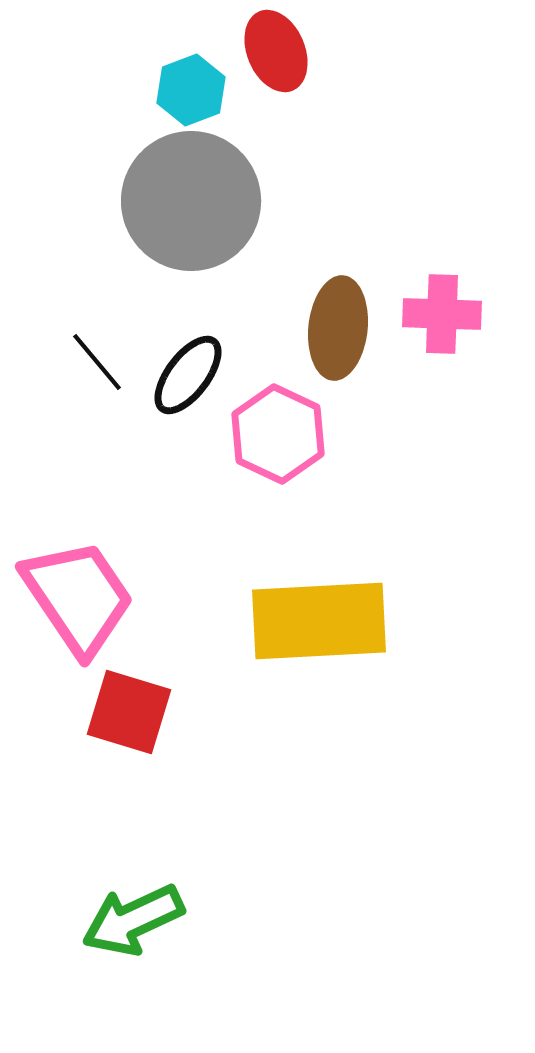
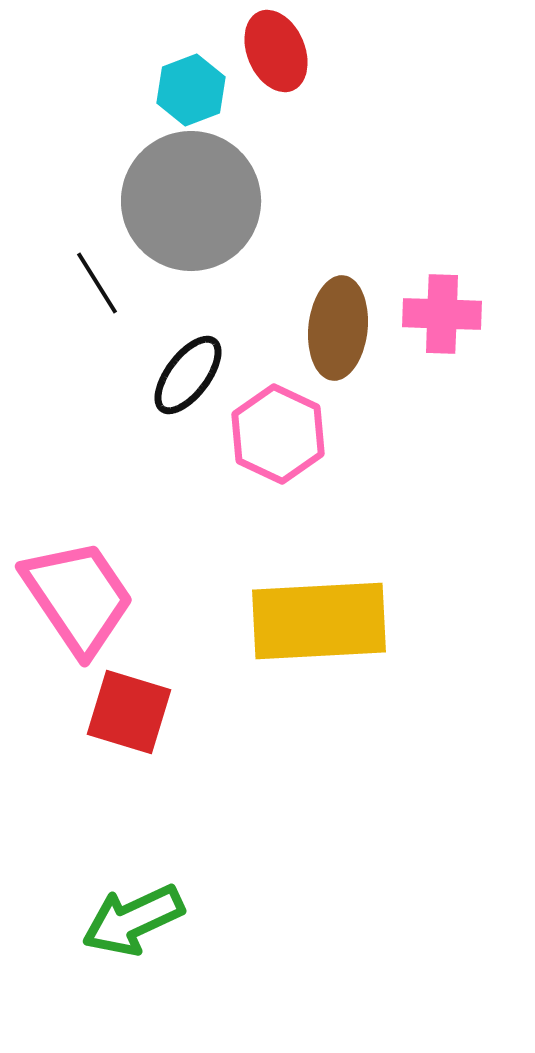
black line: moved 79 px up; rotated 8 degrees clockwise
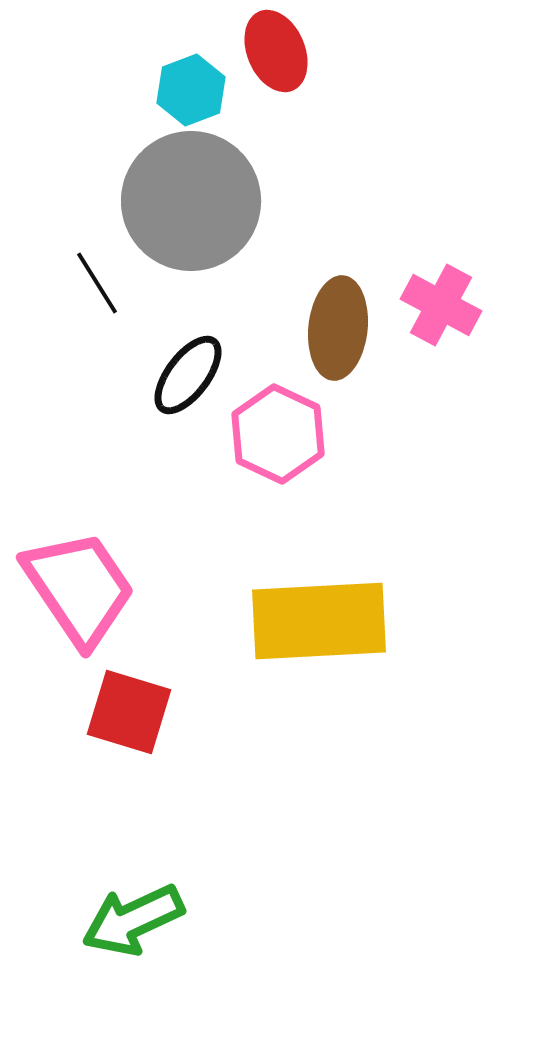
pink cross: moved 1 px left, 9 px up; rotated 26 degrees clockwise
pink trapezoid: moved 1 px right, 9 px up
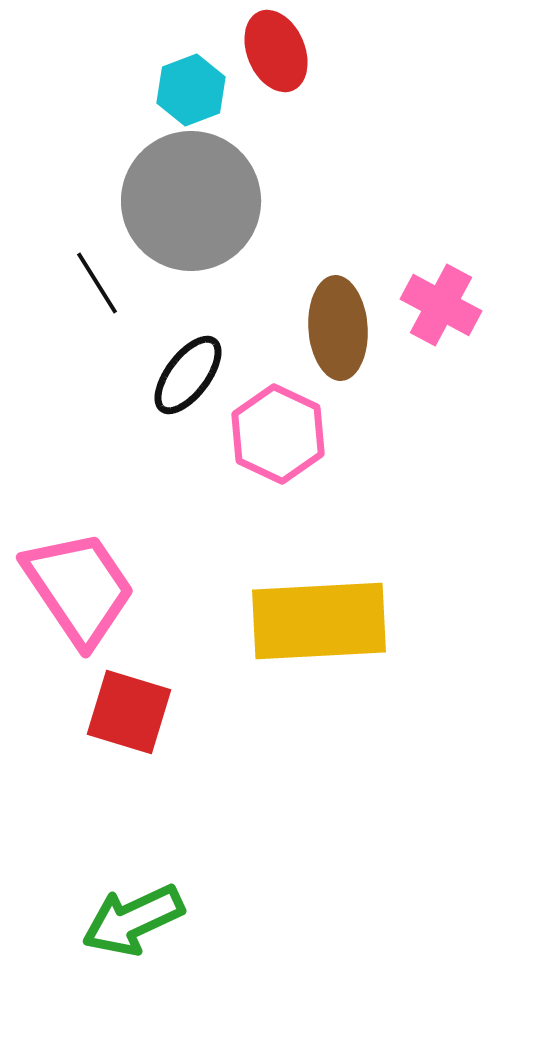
brown ellipse: rotated 10 degrees counterclockwise
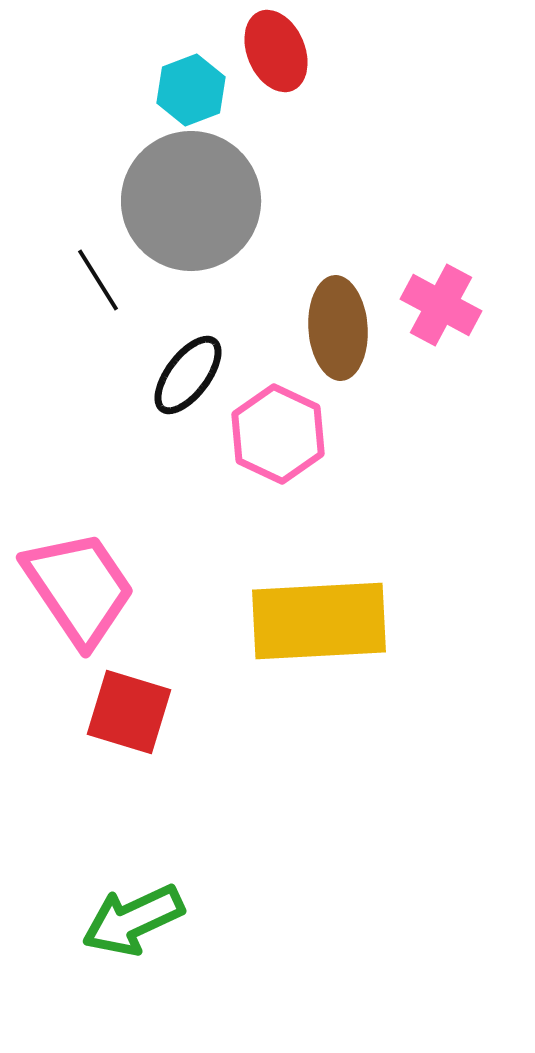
black line: moved 1 px right, 3 px up
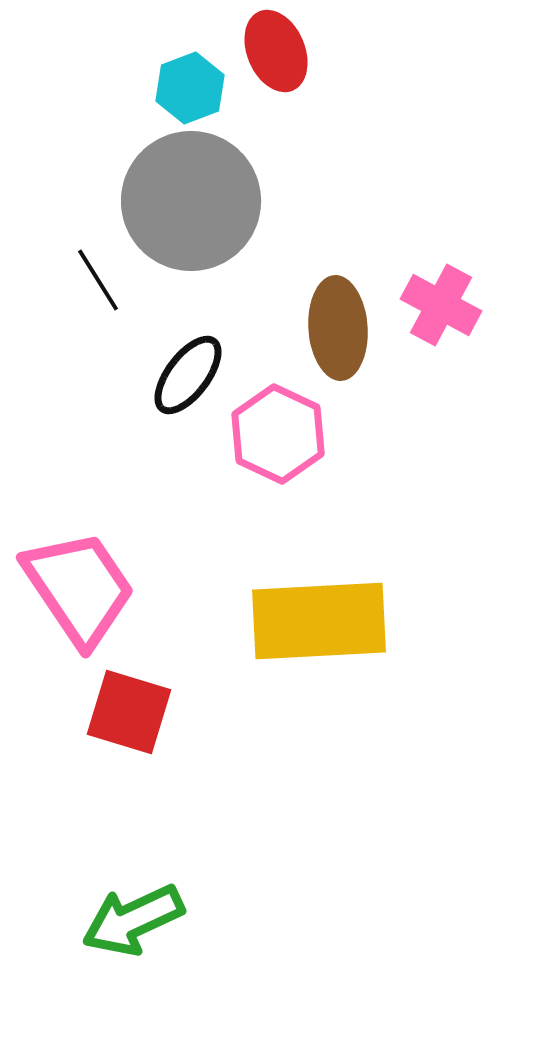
cyan hexagon: moved 1 px left, 2 px up
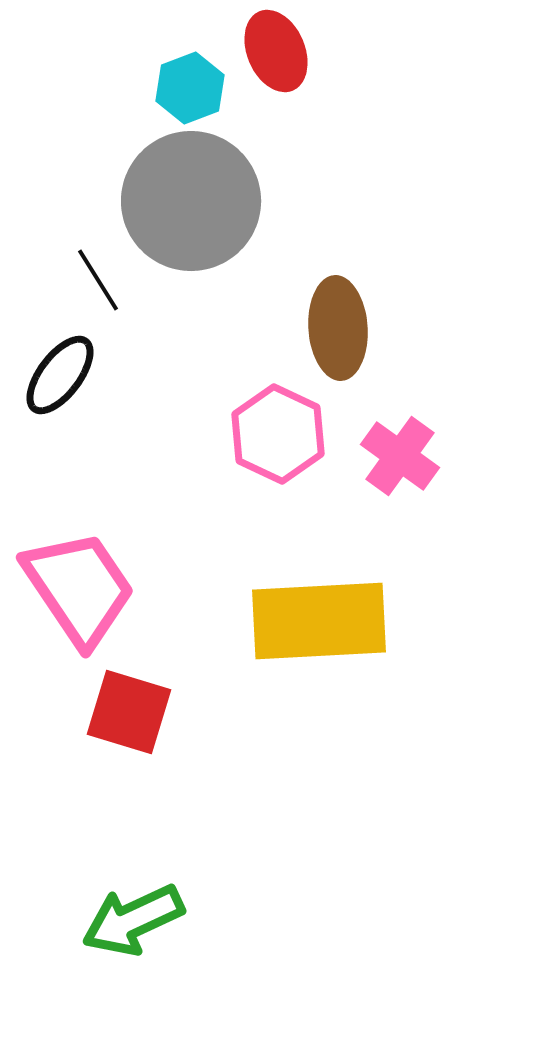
pink cross: moved 41 px left, 151 px down; rotated 8 degrees clockwise
black ellipse: moved 128 px left
